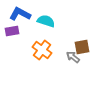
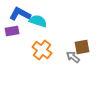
cyan semicircle: moved 8 px left
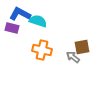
purple rectangle: moved 3 px up; rotated 24 degrees clockwise
orange cross: rotated 24 degrees counterclockwise
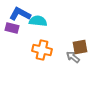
cyan semicircle: rotated 12 degrees counterclockwise
brown square: moved 2 px left
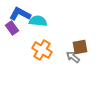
purple rectangle: rotated 40 degrees clockwise
orange cross: rotated 18 degrees clockwise
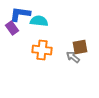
blue L-shape: rotated 20 degrees counterclockwise
cyan semicircle: moved 1 px right
orange cross: rotated 24 degrees counterclockwise
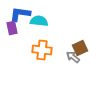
purple rectangle: rotated 24 degrees clockwise
brown square: moved 1 px down; rotated 14 degrees counterclockwise
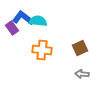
blue L-shape: moved 3 px right, 4 px down; rotated 30 degrees clockwise
cyan semicircle: moved 1 px left
purple rectangle: rotated 24 degrees counterclockwise
gray arrow: moved 9 px right, 17 px down; rotated 32 degrees counterclockwise
